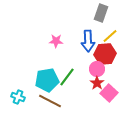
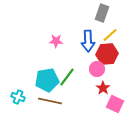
gray rectangle: moved 1 px right
yellow line: moved 1 px up
red hexagon: moved 2 px right
red star: moved 6 px right, 5 px down
pink square: moved 6 px right, 11 px down; rotated 18 degrees counterclockwise
brown line: rotated 15 degrees counterclockwise
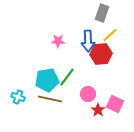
pink star: moved 2 px right
red hexagon: moved 6 px left
pink circle: moved 9 px left, 25 px down
red star: moved 5 px left, 22 px down
brown line: moved 2 px up
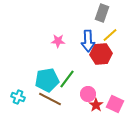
green line: moved 2 px down
brown line: rotated 15 degrees clockwise
red star: moved 2 px left, 5 px up
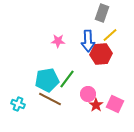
cyan cross: moved 7 px down
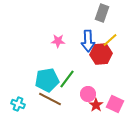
yellow line: moved 5 px down
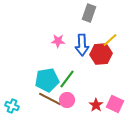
gray rectangle: moved 13 px left
blue arrow: moved 6 px left, 4 px down
pink circle: moved 21 px left, 6 px down
cyan cross: moved 6 px left, 2 px down
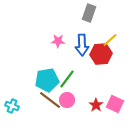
brown line: moved 1 px down; rotated 10 degrees clockwise
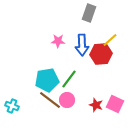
green line: moved 2 px right
red star: rotated 16 degrees counterclockwise
